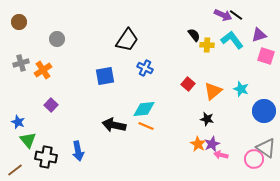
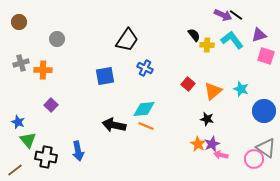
orange cross: rotated 36 degrees clockwise
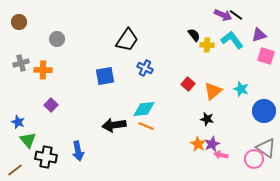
black arrow: rotated 20 degrees counterclockwise
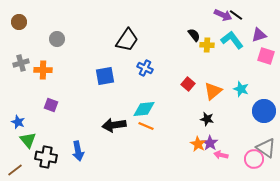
purple square: rotated 24 degrees counterclockwise
purple star: moved 2 px left, 1 px up; rotated 14 degrees counterclockwise
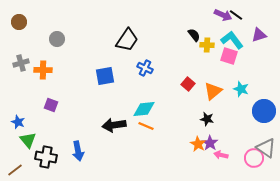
pink square: moved 37 px left
pink circle: moved 1 px up
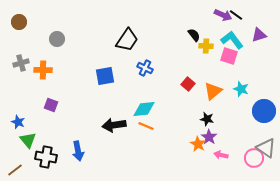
yellow cross: moved 1 px left, 1 px down
purple star: moved 1 px left, 6 px up
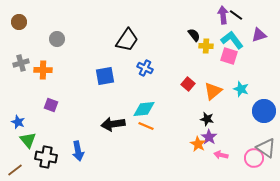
purple arrow: rotated 120 degrees counterclockwise
black arrow: moved 1 px left, 1 px up
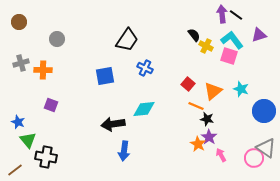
purple arrow: moved 1 px left, 1 px up
yellow cross: rotated 24 degrees clockwise
orange line: moved 50 px right, 20 px up
blue arrow: moved 46 px right; rotated 18 degrees clockwise
pink arrow: rotated 48 degrees clockwise
